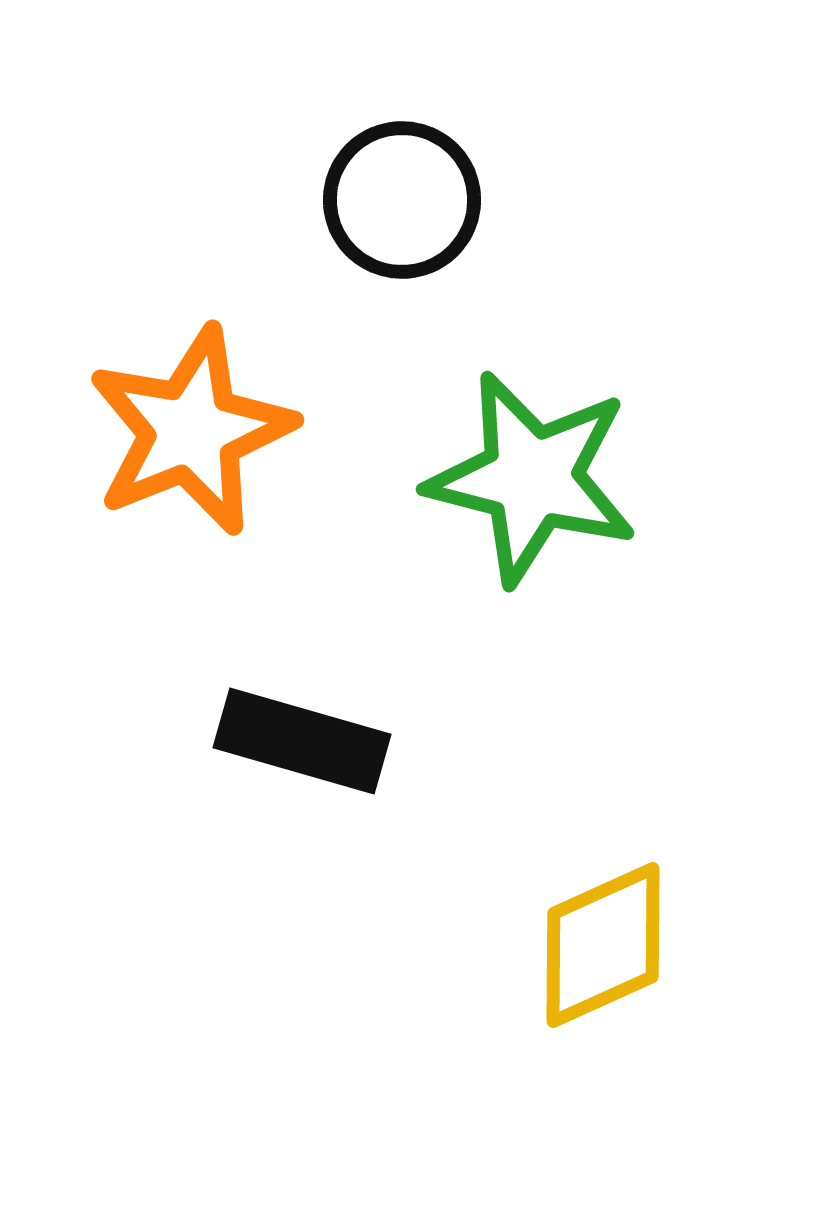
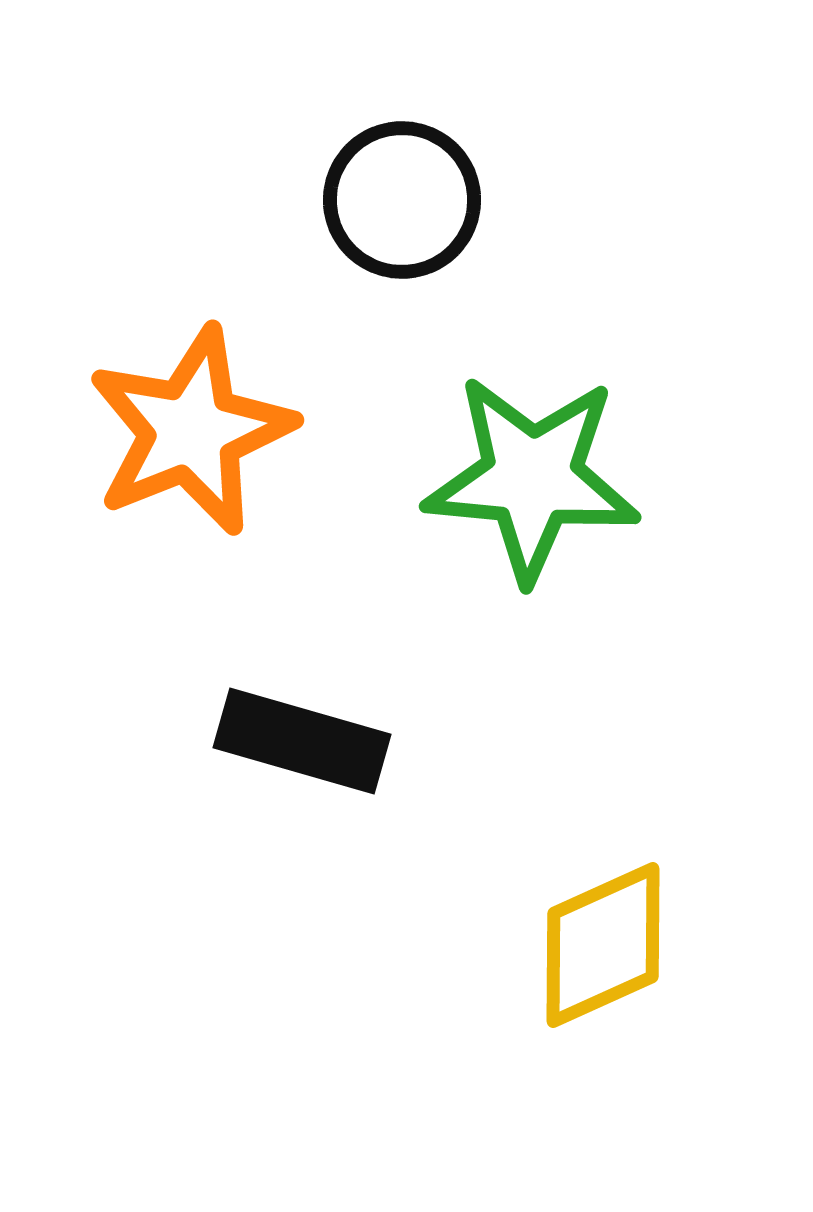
green star: rotated 9 degrees counterclockwise
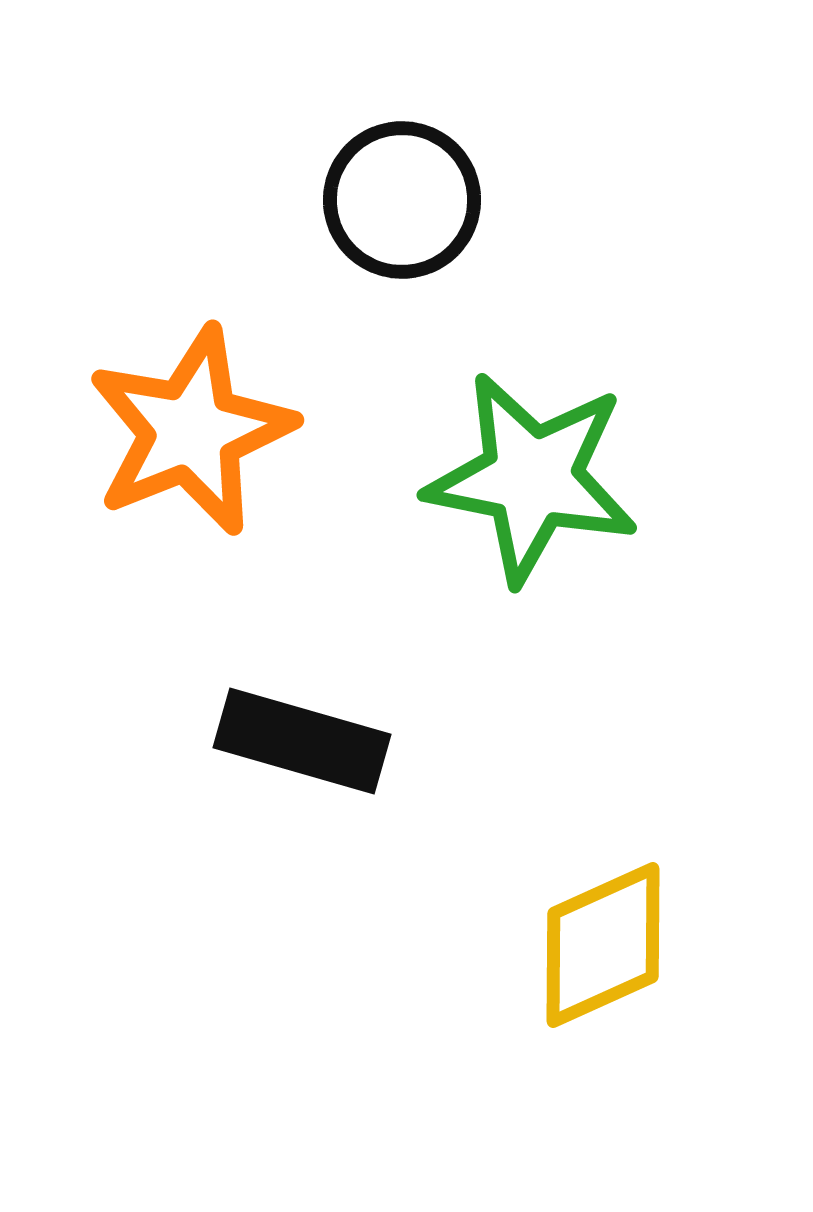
green star: rotated 6 degrees clockwise
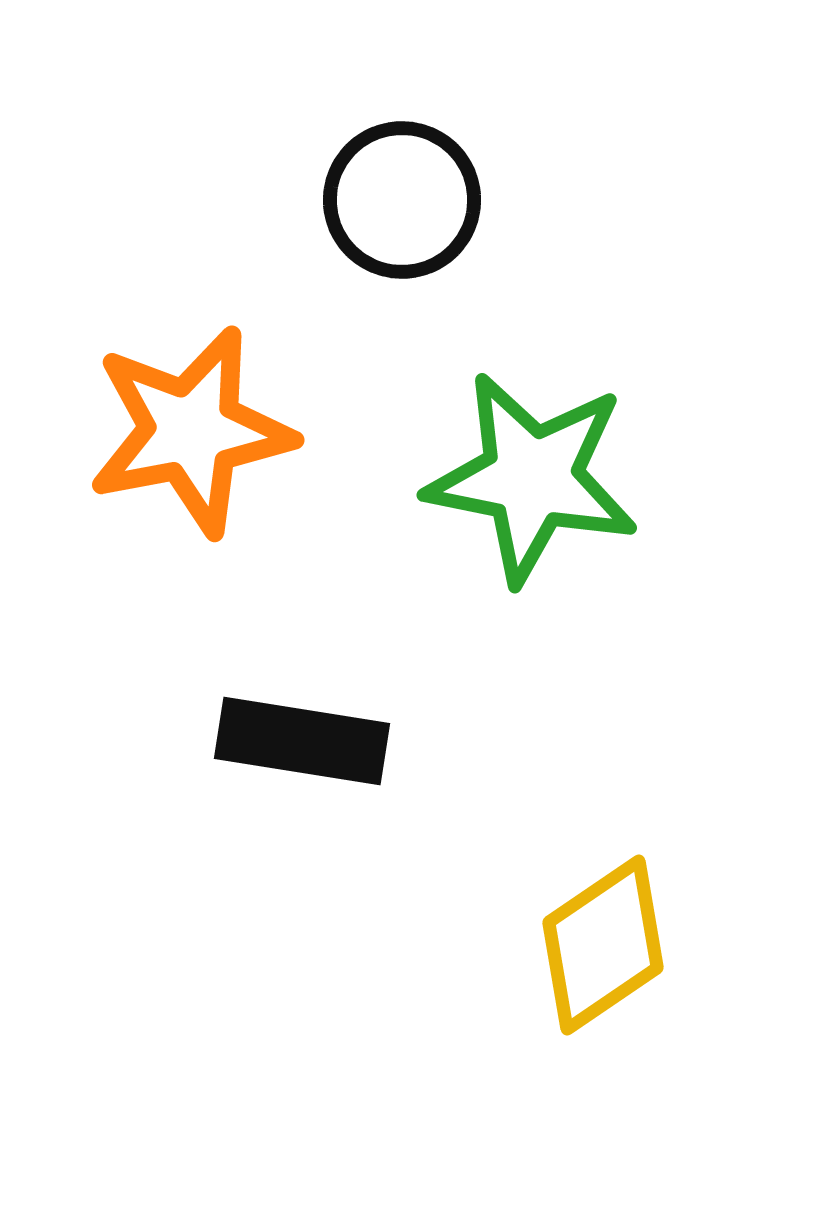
orange star: rotated 11 degrees clockwise
black rectangle: rotated 7 degrees counterclockwise
yellow diamond: rotated 10 degrees counterclockwise
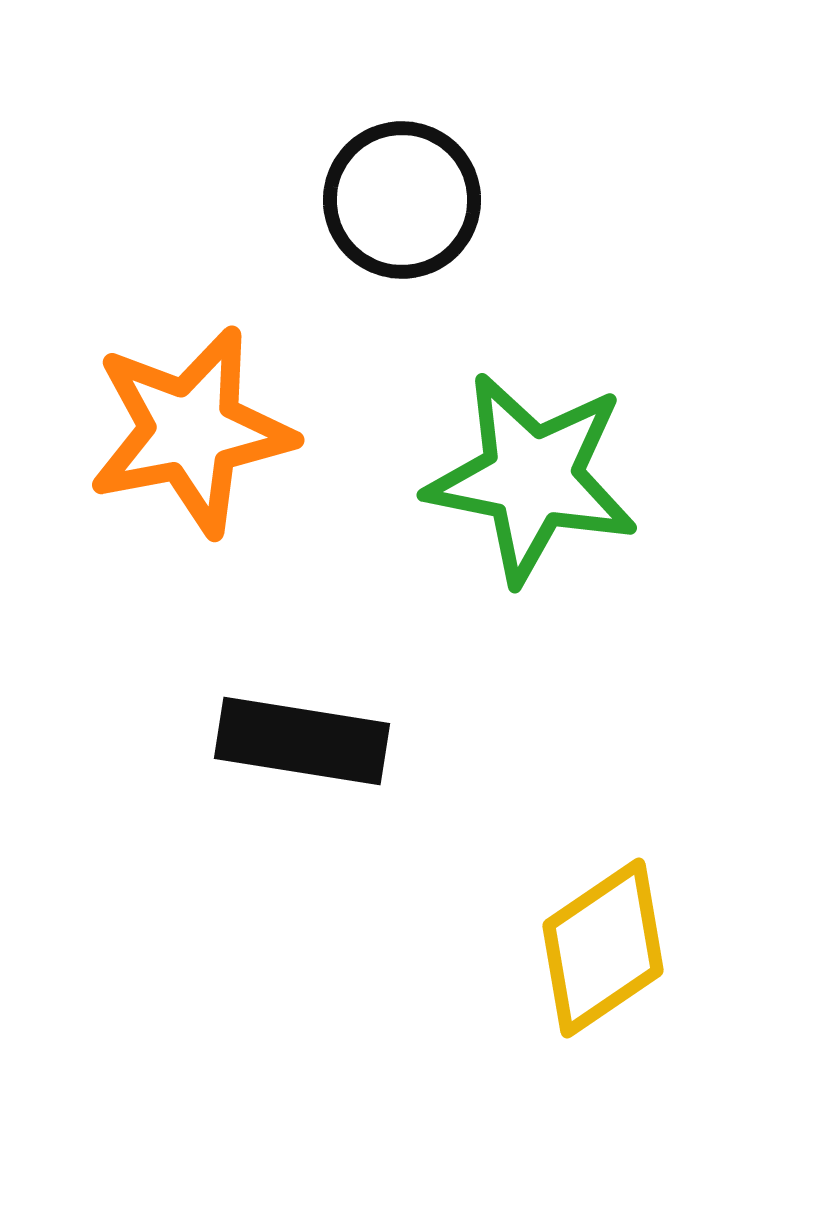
yellow diamond: moved 3 px down
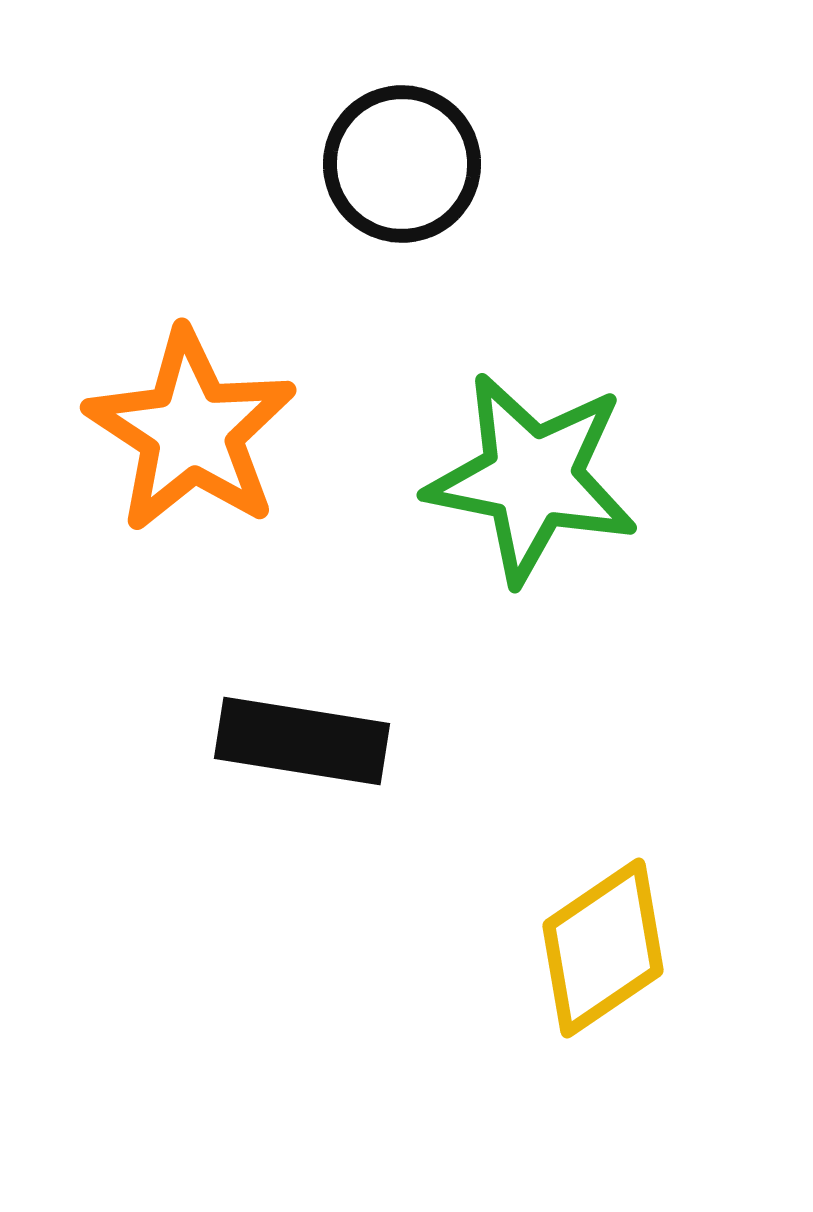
black circle: moved 36 px up
orange star: rotated 28 degrees counterclockwise
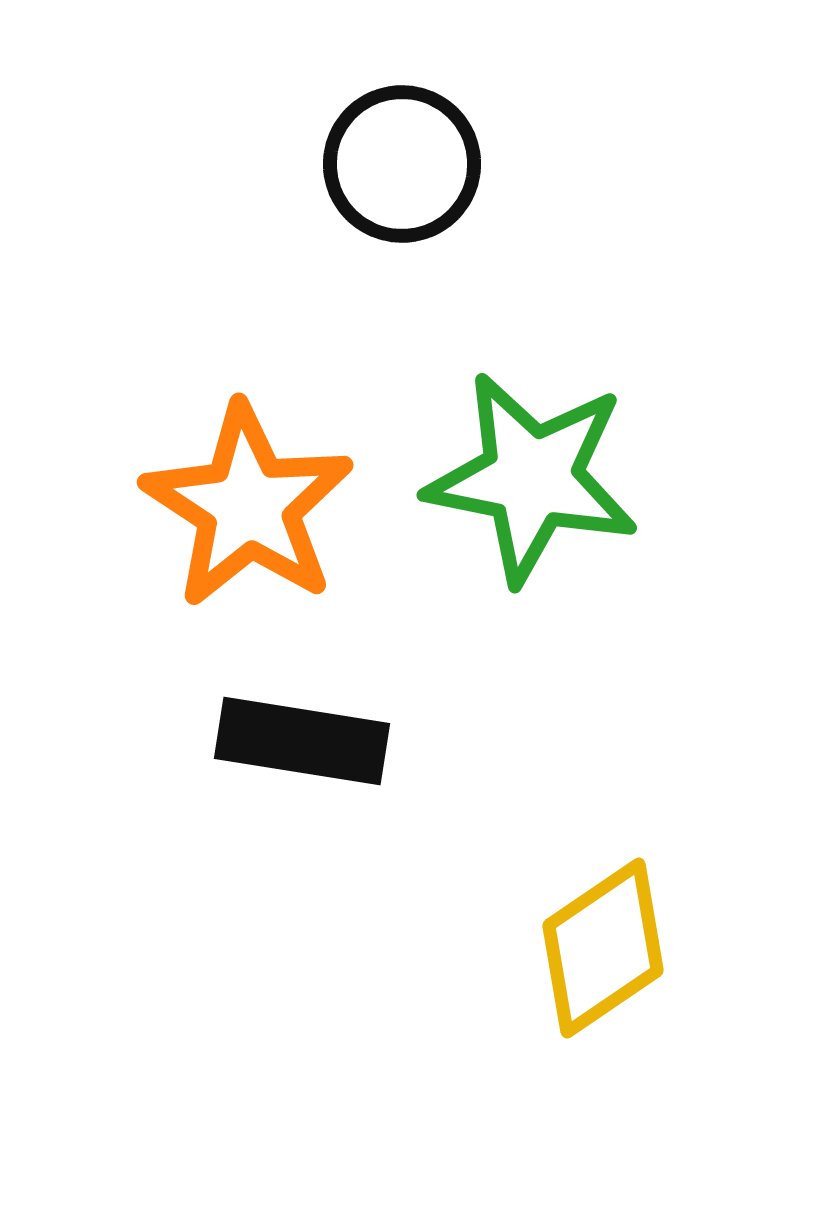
orange star: moved 57 px right, 75 px down
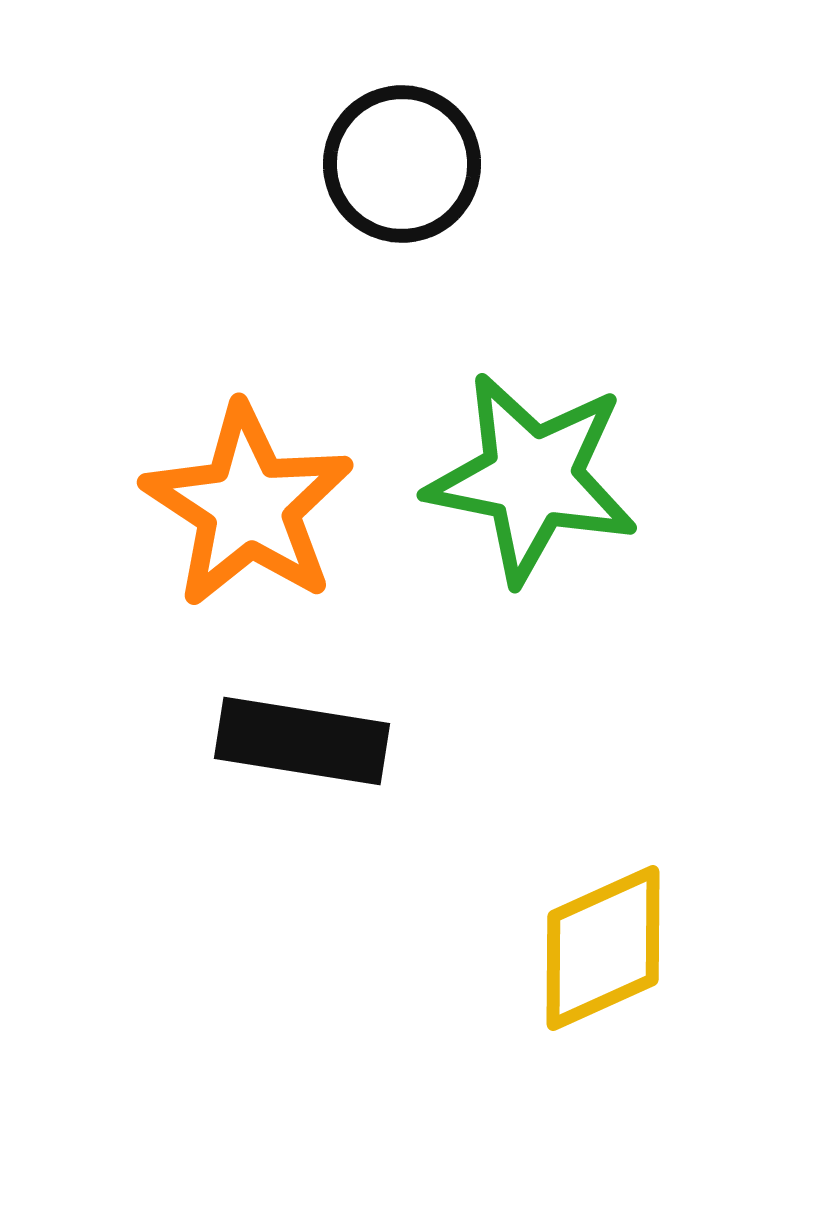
yellow diamond: rotated 10 degrees clockwise
